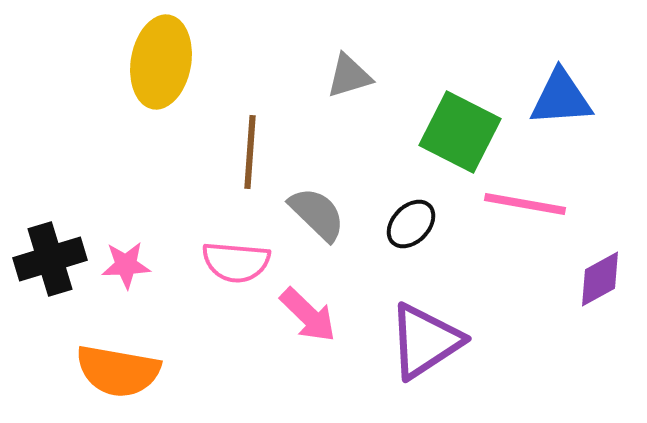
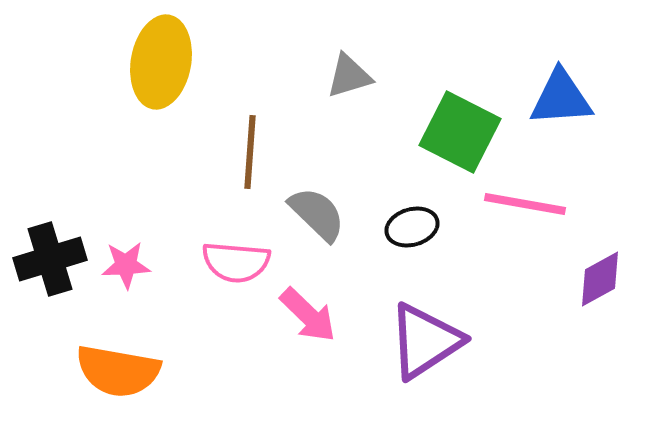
black ellipse: moved 1 px right, 3 px down; rotated 30 degrees clockwise
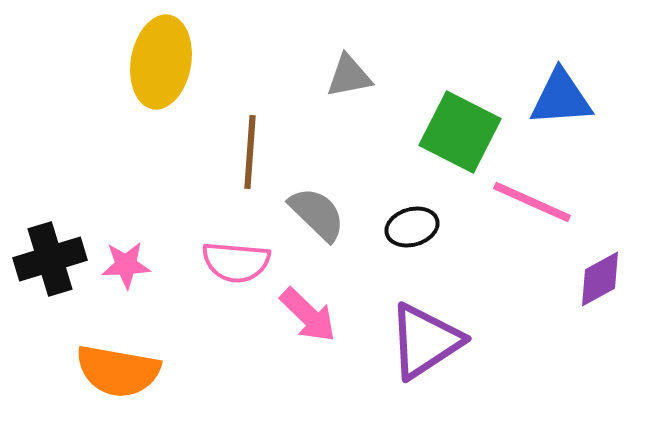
gray triangle: rotated 6 degrees clockwise
pink line: moved 7 px right, 2 px up; rotated 14 degrees clockwise
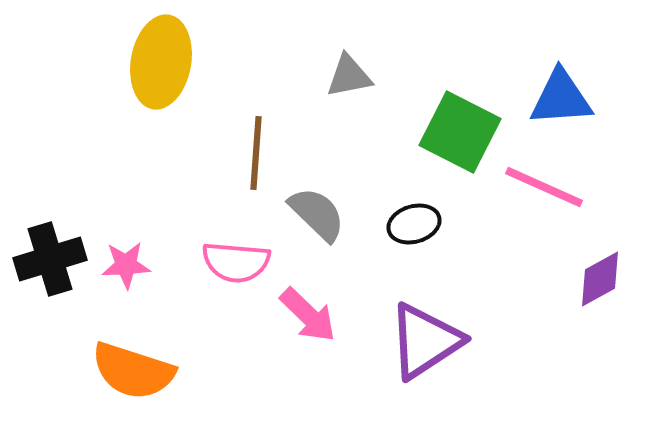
brown line: moved 6 px right, 1 px down
pink line: moved 12 px right, 15 px up
black ellipse: moved 2 px right, 3 px up
orange semicircle: moved 15 px right; rotated 8 degrees clockwise
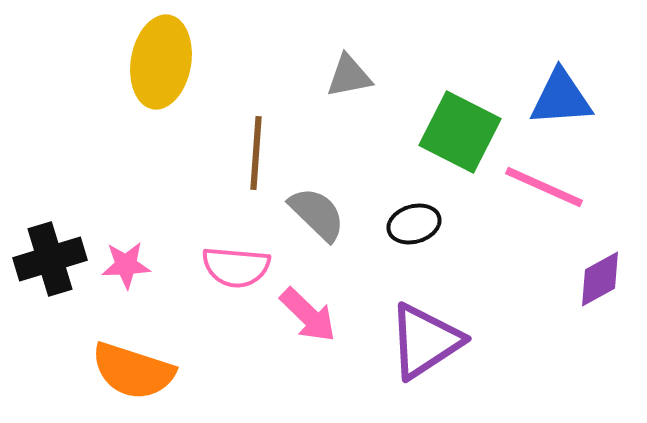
pink semicircle: moved 5 px down
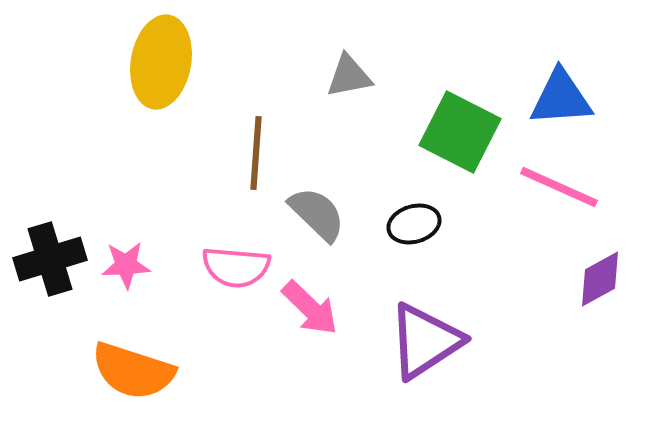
pink line: moved 15 px right
pink arrow: moved 2 px right, 7 px up
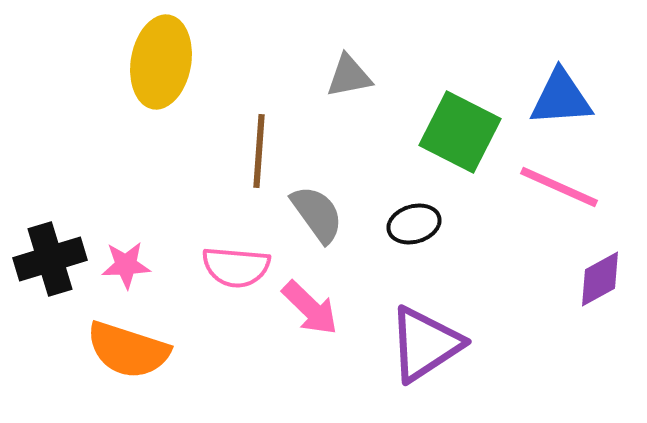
brown line: moved 3 px right, 2 px up
gray semicircle: rotated 10 degrees clockwise
purple triangle: moved 3 px down
orange semicircle: moved 5 px left, 21 px up
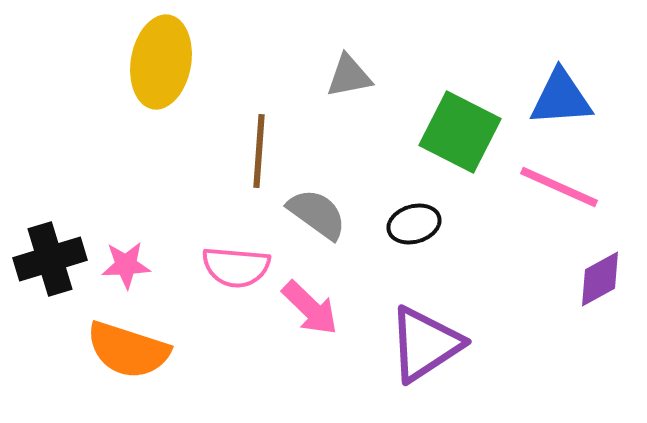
gray semicircle: rotated 18 degrees counterclockwise
